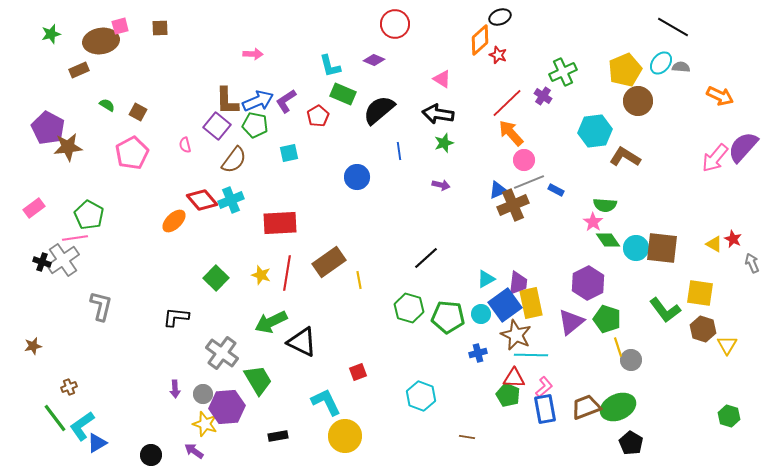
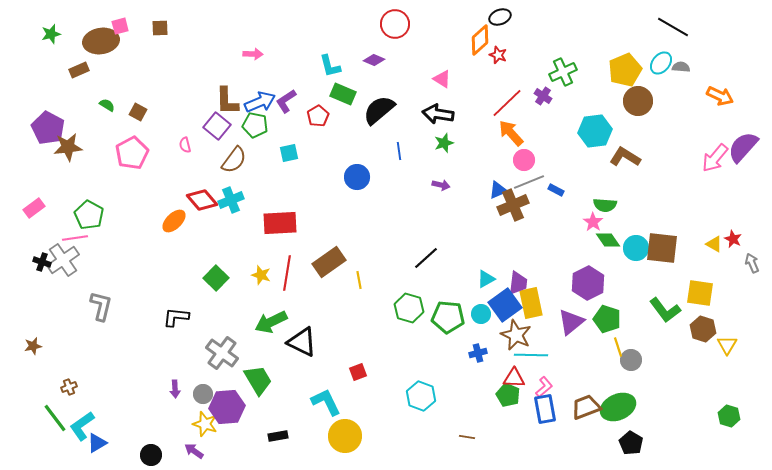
blue arrow at (258, 101): moved 2 px right, 1 px down
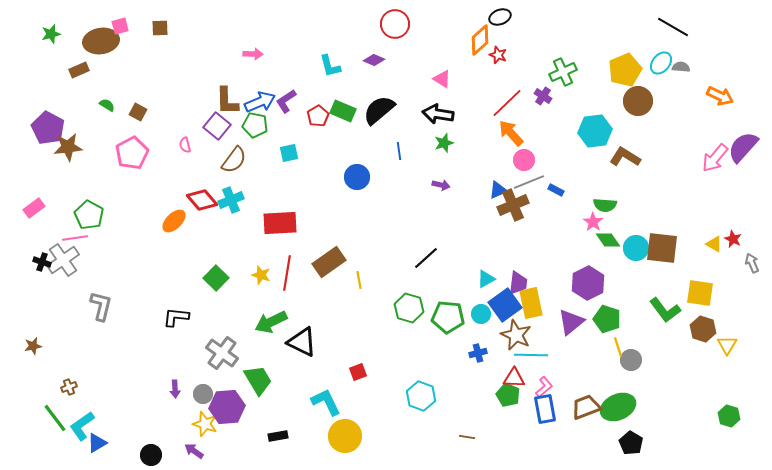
green rectangle at (343, 94): moved 17 px down
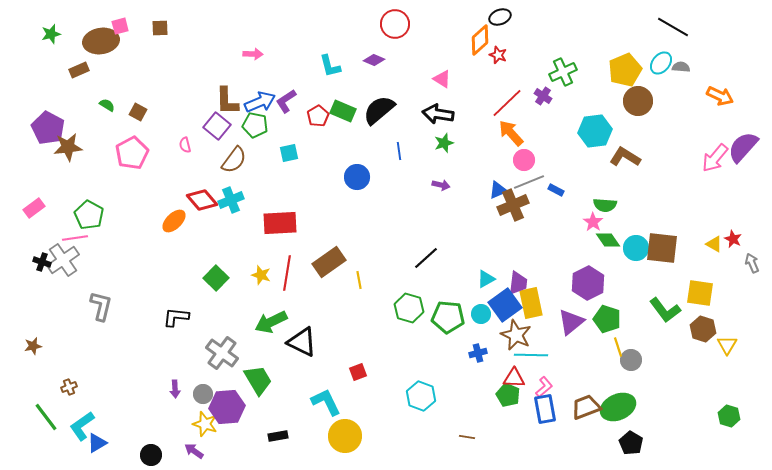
green line at (55, 418): moved 9 px left, 1 px up
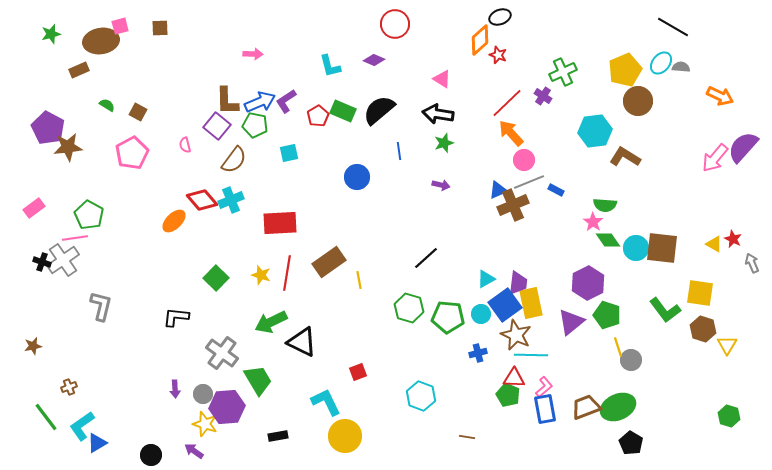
green pentagon at (607, 319): moved 4 px up
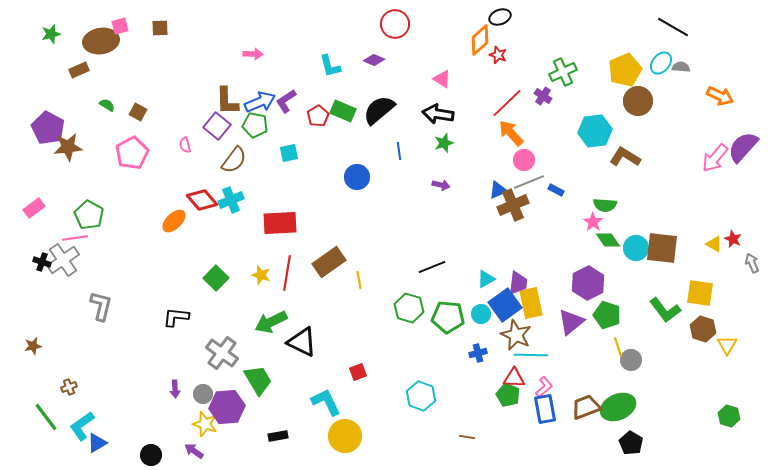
black line at (426, 258): moved 6 px right, 9 px down; rotated 20 degrees clockwise
